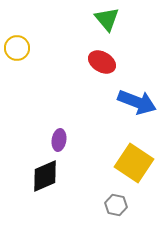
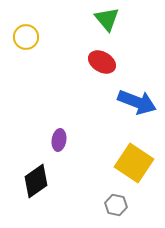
yellow circle: moved 9 px right, 11 px up
black diamond: moved 9 px left, 5 px down; rotated 12 degrees counterclockwise
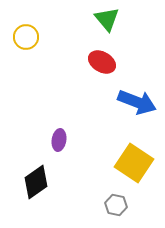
black diamond: moved 1 px down
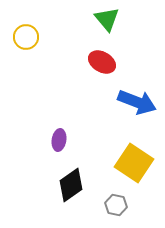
black diamond: moved 35 px right, 3 px down
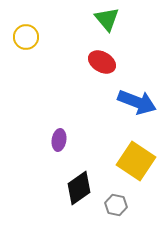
yellow square: moved 2 px right, 2 px up
black diamond: moved 8 px right, 3 px down
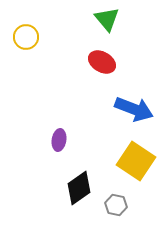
blue arrow: moved 3 px left, 7 px down
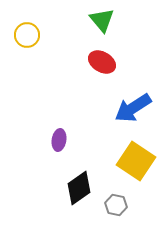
green triangle: moved 5 px left, 1 px down
yellow circle: moved 1 px right, 2 px up
blue arrow: moved 1 px left, 1 px up; rotated 126 degrees clockwise
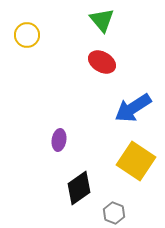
gray hexagon: moved 2 px left, 8 px down; rotated 10 degrees clockwise
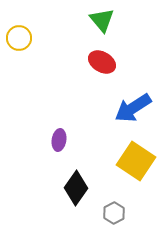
yellow circle: moved 8 px left, 3 px down
black diamond: moved 3 px left; rotated 20 degrees counterclockwise
gray hexagon: rotated 10 degrees clockwise
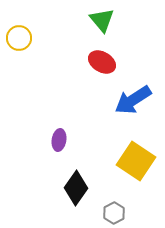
blue arrow: moved 8 px up
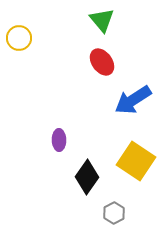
red ellipse: rotated 24 degrees clockwise
purple ellipse: rotated 10 degrees counterclockwise
black diamond: moved 11 px right, 11 px up
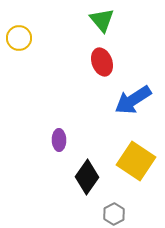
red ellipse: rotated 16 degrees clockwise
gray hexagon: moved 1 px down
